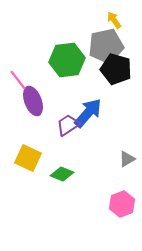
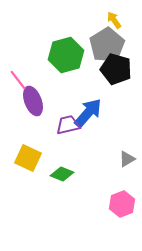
gray pentagon: moved 1 px right, 1 px up; rotated 20 degrees counterclockwise
green hexagon: moved 1 px left, 5 px up; rotated 8 degrees counterclockwise
purple trapezoid: rotated 20 degrees clockwise
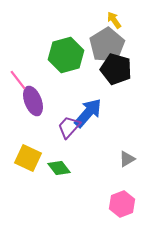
purple trapezoid: moved 1 px right, 2 px down; rotated 35 degrees counterclockwise
green diamond: moved 3 px left, 6 px up; rotated 30 degrees clockwise
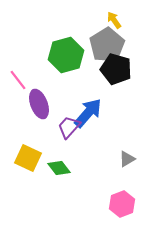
purple ellipse: moved 6 px right, 3 px down
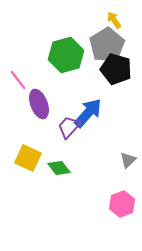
gray triangle: moved 1 px right, 1 px down; rotated 12 degrees counterclockwise
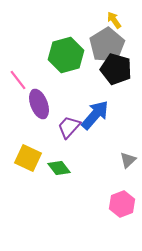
blue arrow: moved 7 px right, 2 px down
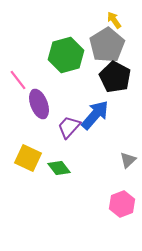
black pentagon: moved 1 px left, 8 px down; rotated 12 degrees clockwise
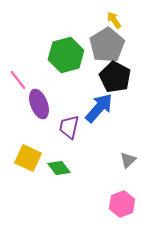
blue arrow: moved 4 px right, 7 px up
purple trapezoid: rotated 30 degrees counterclockwise
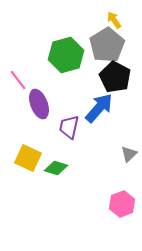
gray triangle: moved 1 px right, 6 px up
green diamond: moved 3 px left; rotated 35 degrees counterclockwise
